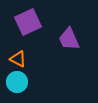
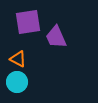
purple square: rotated 16 degrees clockwise
purple trapezoid: moved 13 px left, 2 px up
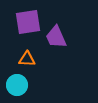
orange triangle: moved 9 px right; rotated 24 degrees counterclockwise
cyan circle: moved 3 px down
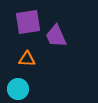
purple trapezoid: moved 1 px up
cyan circle: moved 1 px right, 4 px down
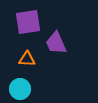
purple trapezoid: moved 7 px down
cyan circle: moved 2 px right
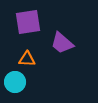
purple trapezoid: moved 6 px right; rotated 25 degrees counterclockwise
cyan circle: moved 5 px left, 7 px up
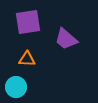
purple trapezoid: moved 4 px right, 4 px up
cyan circle: moved 1 px right, 5 px down
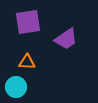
purple trapezoid: rotated 75 degrees counterclockwise
orange triangle: moved 3 px down
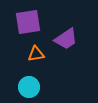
orange triangle: moved 9 px right, 8 px up; rotated 12 degrees counterclockwise
cyan circle: moved 13 px right
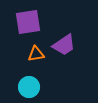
purple trapezoid: moved 2 px left, 6 px down
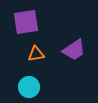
purple square: moved 2 px left
purple trapezoid: moved 10 px right, 5 px down
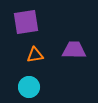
purple trapezoid: rotated 145 degrees counterclockwise
orange triangle: moved 1 px left, 1 px down
